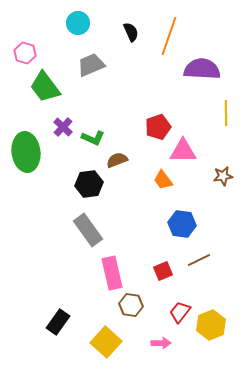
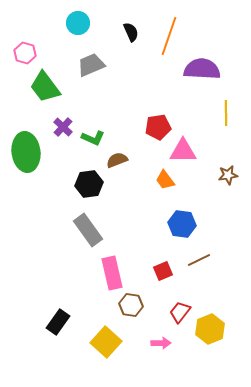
red pentagon: rotated 10 degrees clockwise
brown star: moved 5 px right, 1 px up
orange trapezoid: moved 2 px right
yellow hexagon: moved 1 px left, 4 px down
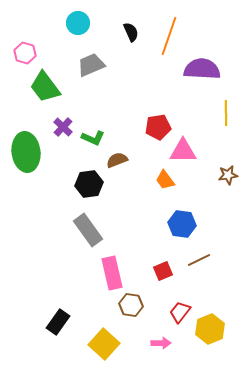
yellow square: moved 2 px left, 2 px down
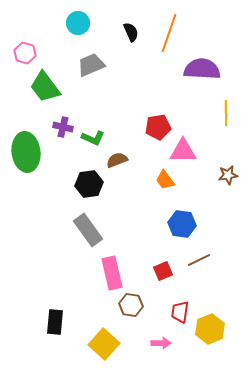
orange line: moved 3 px up
purple cross: rotated 30 degrees counterclockwise
red trapezoid: rotated 30 degrees counterclockwise
black rectangle: moved 3 px left; rotated 30 degrees counterclockwise
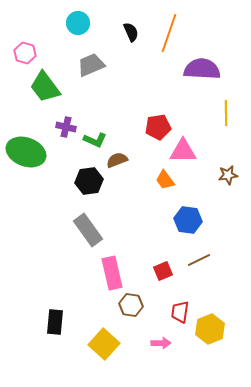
purple cross: moved 3 px right
green L-shape: moved 2 px right, 2 px down
green ellipse: rotated 63 degrees counterclockwise
black hexagon: moved 3 px up
blue hexagon: moved 6 px right, 4 px up
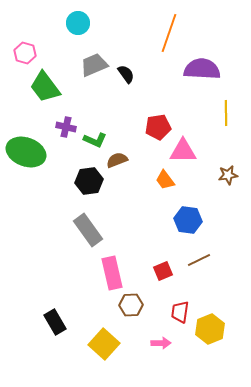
black semicircle: moved 5 px left, 42 px down; rotated 12 degrees counterclockwise
gray trapezoid: moved 3 px right
brown hexagon: rotated 10 degrees counterclockwise
black rectangle: rotated 35 degrees counterclockwise
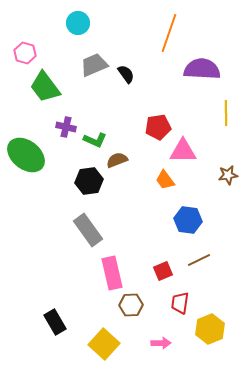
green ellipse: moved 3 px down; rotated 18 degrees clockwise
red trapezoid: moved 9 px up
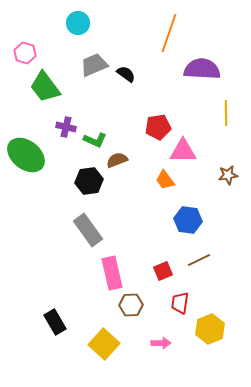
black semicircle: rotated 18 degrees counterclockwise
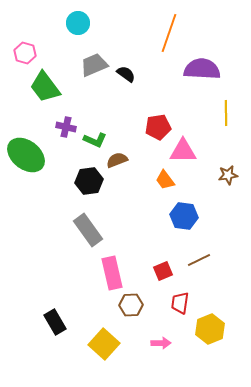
blue hexagon: moved 4 px left, 4 px up
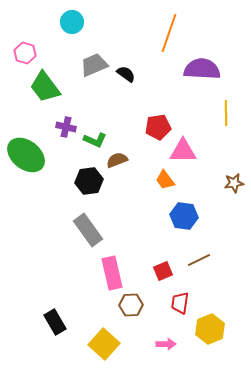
cyan circle: moved 6 px left, 1 px up
brown star: moved 6 px right, 8 px down
pink arrow: moved 5 px right, 1 px down
